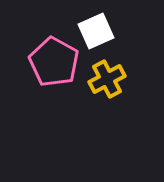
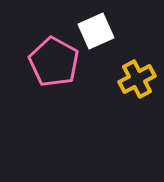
yellow cross: moved 30 px right
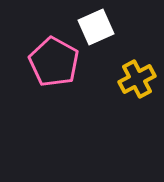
white square: moved 4 px up
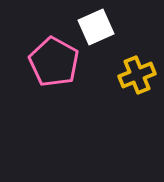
yellow cross: moved 4 px up; rotated 6 degrees clockwise
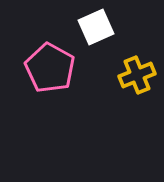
pink pentagon: moved 4 px left, 6 px down
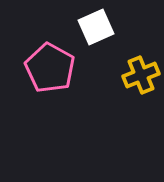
yellow cross: moved 4 px right
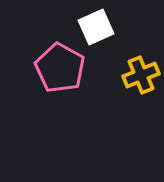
pink pentagon: moved 10 px right
